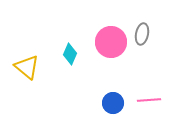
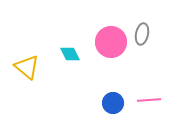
cyan diamond: rotated 50 degrees counterclockwise
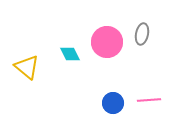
pink circle: moved 4 px left
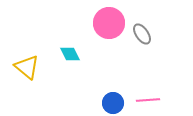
gray ellipse: rotated 45 degrees counterclockwise
pink circle: moved 2 px right, 19 px up
pink line: moved 1 px left
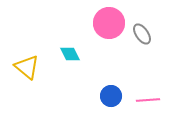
blue circle: moved 2 px left, 7 px up
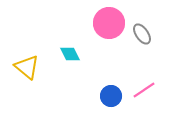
pink line: moved 4 px left, 10 px up; rotated 30 degrees counterclockwise
